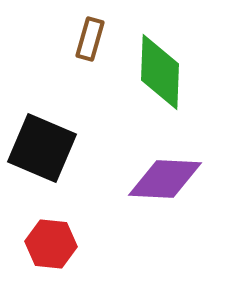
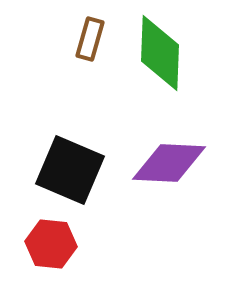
green diamond: moved 19 px up
black square: moved 28 px right, 22 px down
purple diamond: moved 4 px right, 16 px up
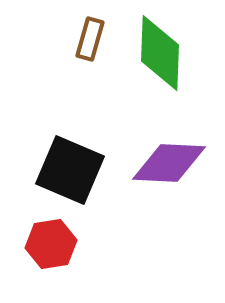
red hexagon: rotated 15 degrees counterclockwise
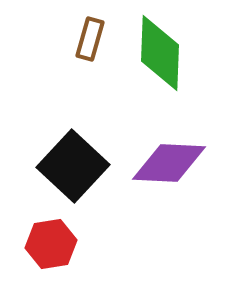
black square: moved 3 px right, 4 px up; rotated 20 degrees clockwise
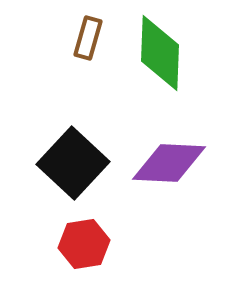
brown rectangle: moved 2 px left, 1 px up
black square: moved 3 px up
red hexagon: moved 33 px right
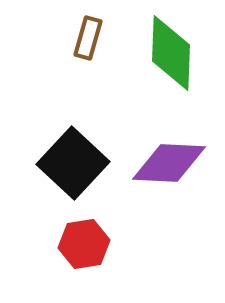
green diamond: moved 11 px right
